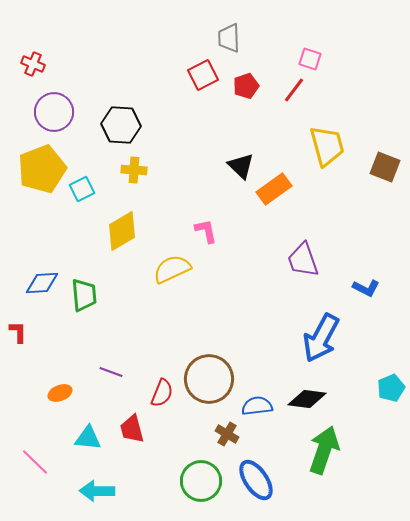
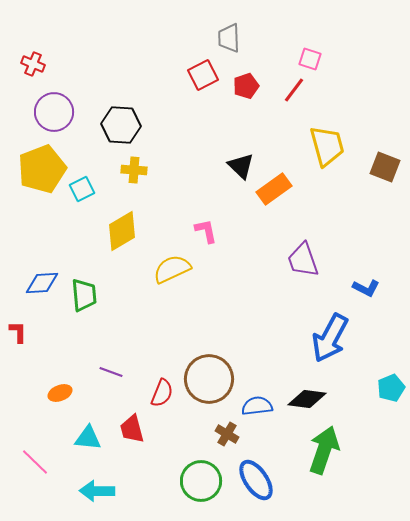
blue arrow: moved 9 px right
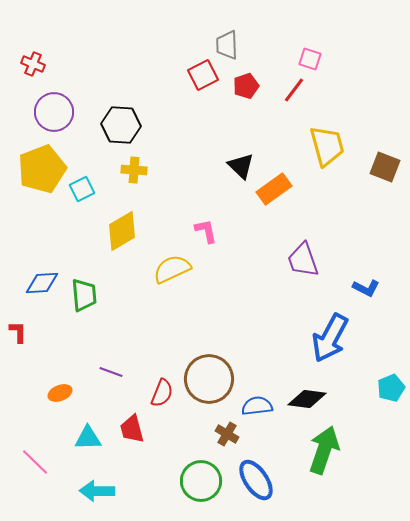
gray trapezoid: moved 2 px left, 7 px down
cyan triangle: rotated 8 degrees counterclockwise
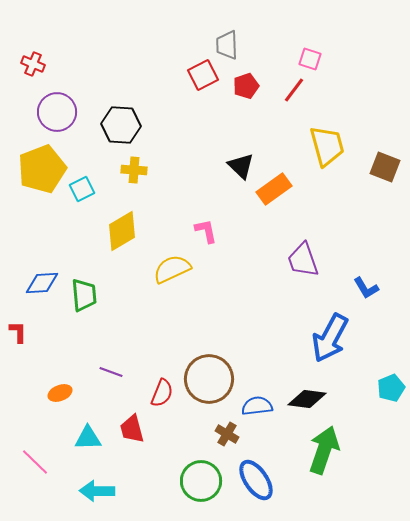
purple circle: moved 3 px right
blue L-shape: rotated 32 degrees clockwise
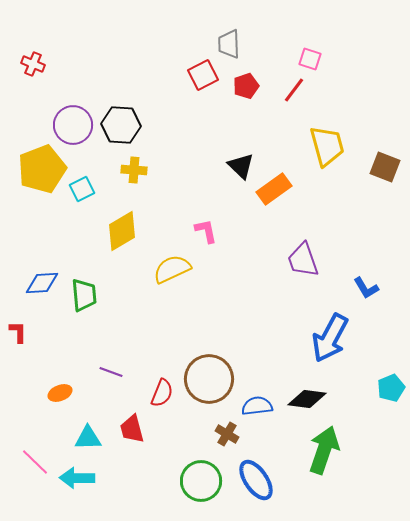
gray trapezoid: moved 2 px right, 1 px up
purple circle: moved 16 px right, 13 px down
cyan arrow: moved 20 px left, 13 px up
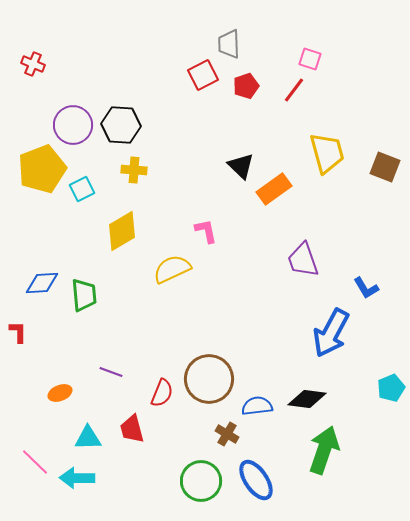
yellow trapezoid: moved 7 px down
blue arrow: moved 1 px right, 5 px up
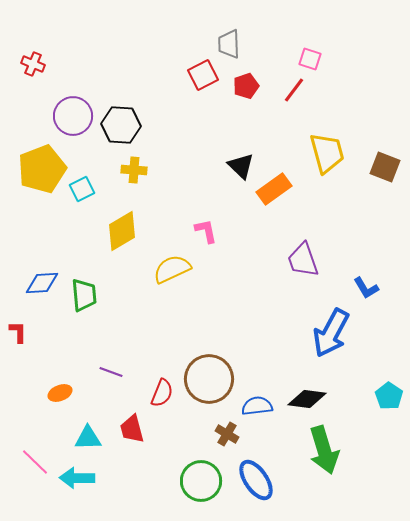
purple circle: moved 9 px up
cyan pentagon: moved 2 px left, 8 px down; rotated 16 degrees counterclockwise
green arrow: rotated 144 degrees clockwise
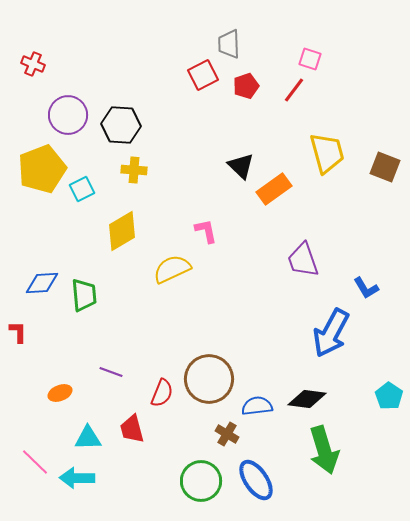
purple circle: moved 5 px left, 1 px up
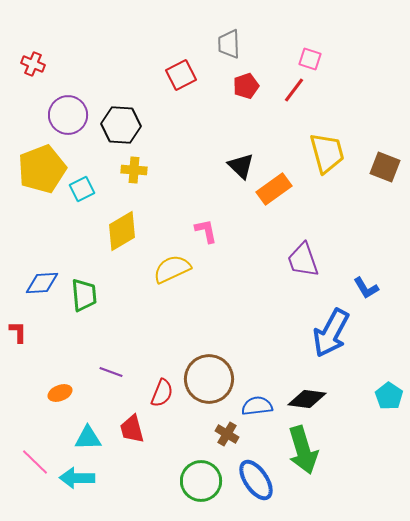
red square: moved 22 px left
green arrow: moved 21 px left
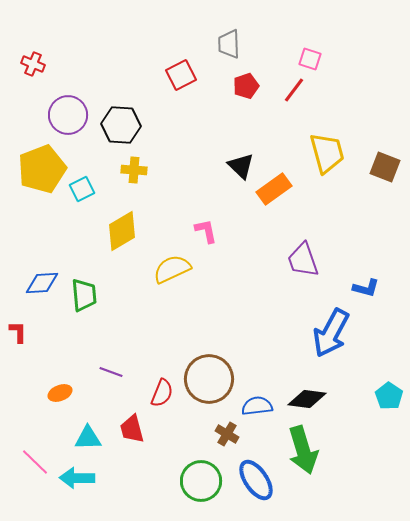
blue L-shape: rotated 44 degrees counterclockwise
